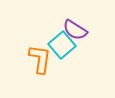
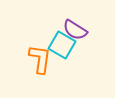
cyan square: rotated 20 degrees counterclockwise
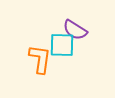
cyan square: rotated 28 degrees counterclockwise
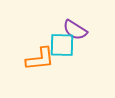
orange L-shape: rotated 76 degrees clockwise
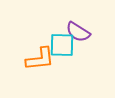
purple semicircle: moved 3 px right, 2 px down
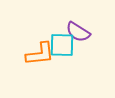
orange L-shape: moved 5 px up
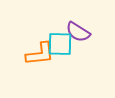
cyan square: moved 2 px left, 1 px up
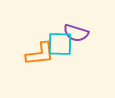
purple semicircle: moved 2 px left, 1 px down; rotated 15 degrees counterclockwise
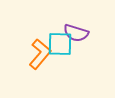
orange L-shape: rotated 44 degrees counterclockwise
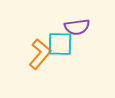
purple semicircle: moved 1 px right, 6 px up; rotated 25 degrees counterclockwise
